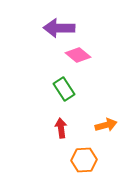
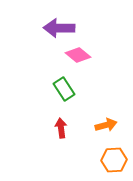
orange hexagon: moved 30 px right
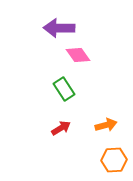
pink diamond: rotated 15 degrees clockwise
red arrow: rotated 66 degrees clockwise
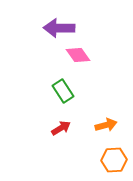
green rectangle: moved 1 px left, 2 px down
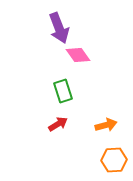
purple arrow: rotated 112 degrees counterclockwise
green rectangle: rotated 15 degrees clockwise
red arrow: moved 3 px left, 4 px up
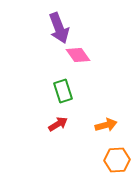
orange hexagon: moved 3 px right
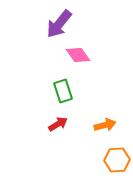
purple arrow: moved 4 px up; rotated 60 degrees clockwise
orange arrow: moved 1 px left
